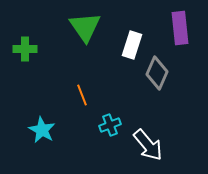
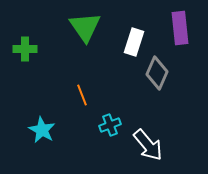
white rectangle: moved 2 px right, 3 px up
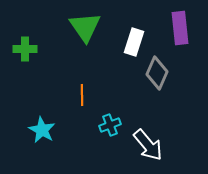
orange line: rotated 20 degrees clockwise
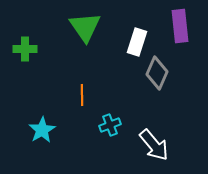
purple rectangle: moved 2 px up
white rectangle: moved 3 px right
cyan star: rotated 12 degrees clockwise
white arrow: moved 6 px right
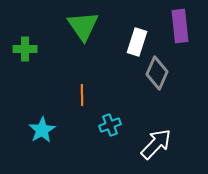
green triangle: moved 2 px left, 1 px up
white arrow: moved 2 px right, 1 px up; rotated 96 degrees counterclockwise
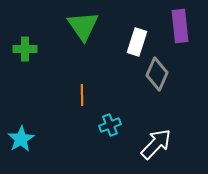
gray diamond: moved 1 px down
cyan star: moved 21 px left, 9 px down
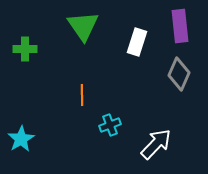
gray diamond: moved 22 px right
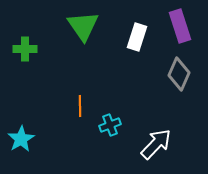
purple rectangle: rotated 12 degrees counterclockwise
white rectangle: moved 5 px up
orange line: moved 2 px left, 11 px down
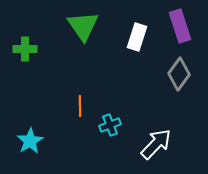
gray diamond: rotated 12 degrees clockwise
cyan star: moved 9 px right, 2 px down
